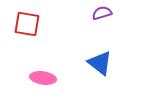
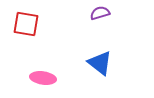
purple semicircle: moved 2 px left
red square: moved 1 px left
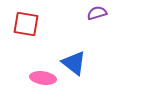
purple semicircle: moved 3 px left
blue triangle: moved 26 px left
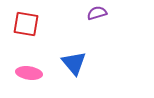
blue triangle: rotated 12 degrees clockwise
pink ellipse: moved 14 px left, 5 px up
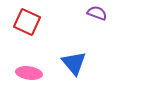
purple semicircle: rotated 36 degrees clockwise
red square: moved 1 px right, 2 px up; rotated 16 degrees clockwise
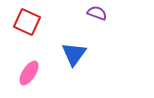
blue triangle: moved 9 px up; rotated 16 degrees clockwise
pink ellipse: rotated 65 degrees counterclockwise
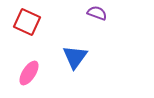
blue triangle: moved 1 px right, 3 px down
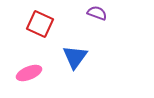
red square: moved 13 px right, 2 px down
pink ellipse: rotated 35 degrees clockwise
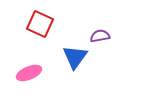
purple semicircle: moved 3 px right, 23 px down; rotated 30 degrees counterclockwise
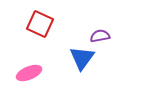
blue triangle: moved 7 px right, 1 px down
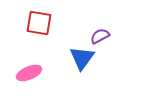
red square: moved 1 px left, 1 px up; rotated 16 degrees counterclockwise
purple semicircle: rotated 18 degrees counterclockwise
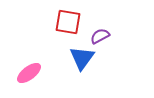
red square: moved 29 px right, 1 px up
pink ellipse: rotated 15 degrees counterclockwise
